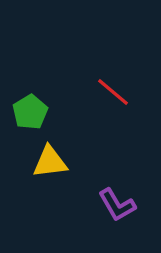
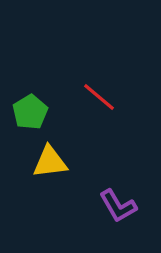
red line: moved 14 px left, 5 px down
purple L-shape: moved 1 px right, 1 px down
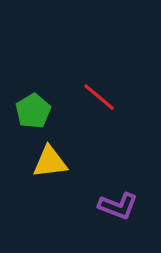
green pentagon: moved 3 px right, 1 px up
purple L-shape: rotated 39 degrees counterclockwise
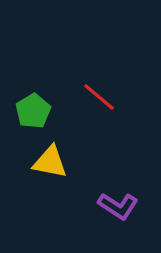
yellow triangle: rotated 18 degrees clockwise
purple L-shape: rotated 12 degrees clockwise
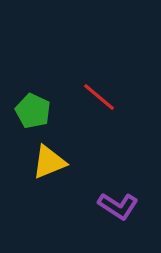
green pentagon: rotated 16 degrees counterclockwise
yellow triangle: moved 1 px left; rotated 33 degrees counterclockwise
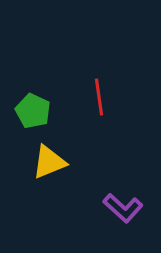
red line: rotated 42 degrees clockwise
purple L-shape: moved 5 px right, 2 px down; rotated 9 degrees clockwise
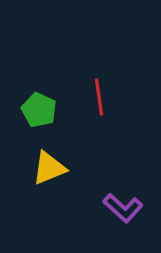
green pentagon: moved 6 px right, 1 px up
yellow triangle: moved 6 px down
